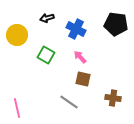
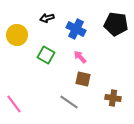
pink line: moved 3 px left, 4 px up; rotated 24 degrees counterclockwise
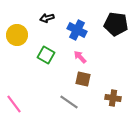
blue cross: moved 1 px right, 1 px down
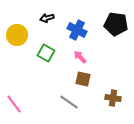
green square: moved 2 px up
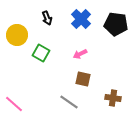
black arrow: rotated 96 degrees counterclockwise
blue cross: moved 4 px right, 11 px up; rotated 18 degrees clockwise
green square: moved 5 px left
pink arrow: moved 3 px up; rotated 72 degrees counterclockwise
pink line: rotated 12 degrees counterclockwise
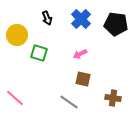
green square: moved 2 px left; rotated 12 degrees counterclockwise
pink line: moved 1 px right, 6 px up
